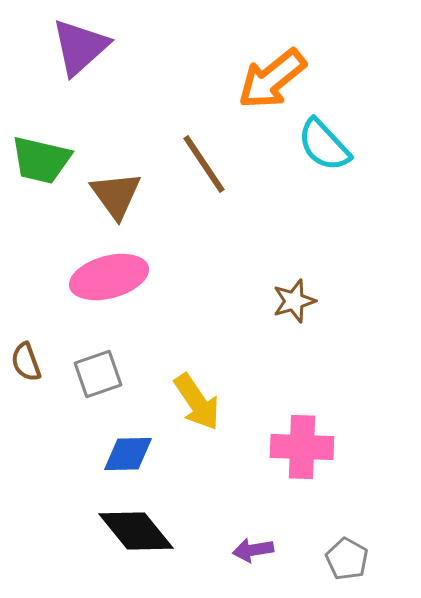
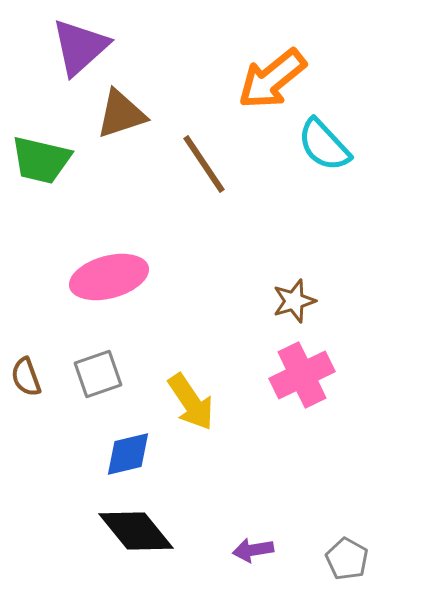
brown triangle: moved 5 px right, 81 px up; rotated 48 degrees clockwise
brown semicircle: moved 15 px down
yellow arrow: moved 6 px left
pink cross: moved 72 px up; rotated 28 degrees counterclockwise
blue diamond: rotated 12 degrees counterclockwise
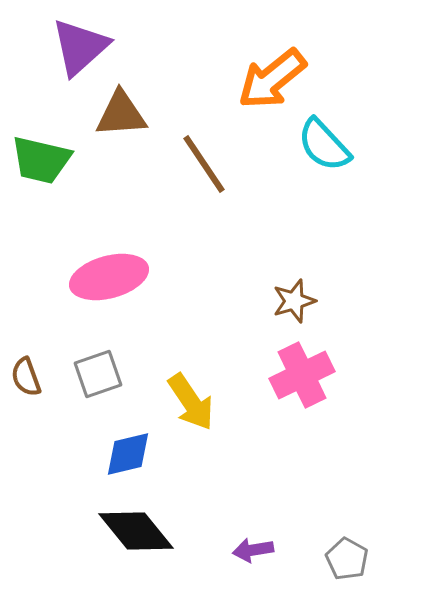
brown triangle: rotated 14 degrees clockwise
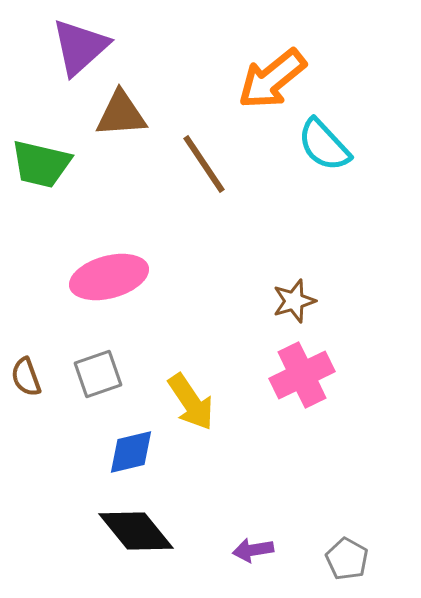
green trapezoid: moved 4 px down
blue diamond: moved 3 px right, 2 px up
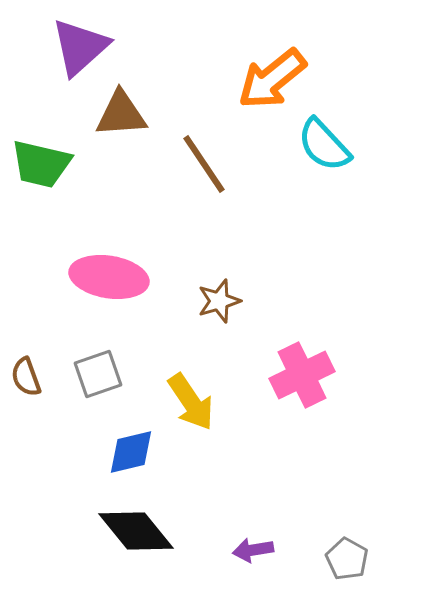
pink ellipse: rotated 24 degrees clockwise
brown star: moved 75 px left
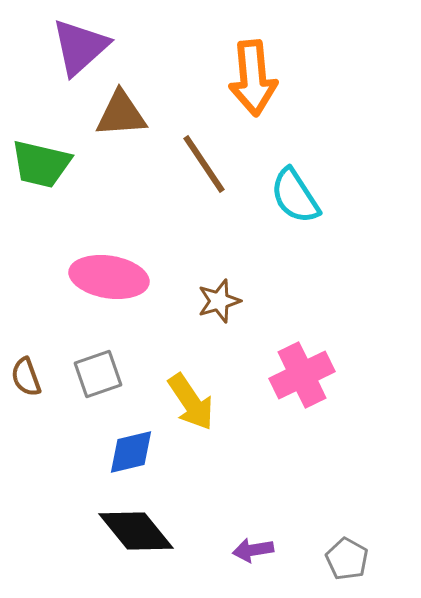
orange arrow: moved 19 px left, 1 px up; rotated 56 degrees counterclockwise
cyan semicircle: moved 29 px left, 51 px down; rotated 10 degrees clockwise
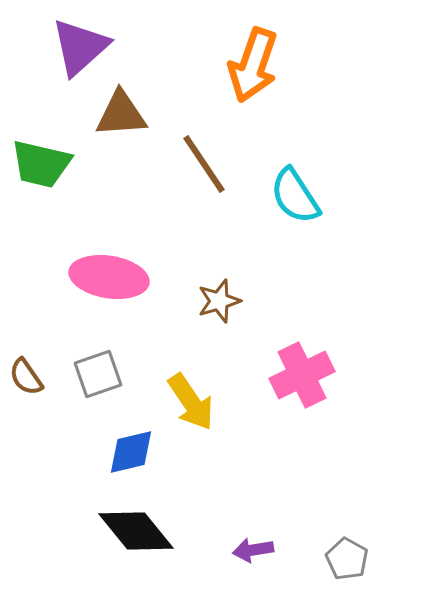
orange arrow: moved 13 px up; rotated 24 degrees clockwise
brown semicircle: rotated 15 degrees counterclockwise
